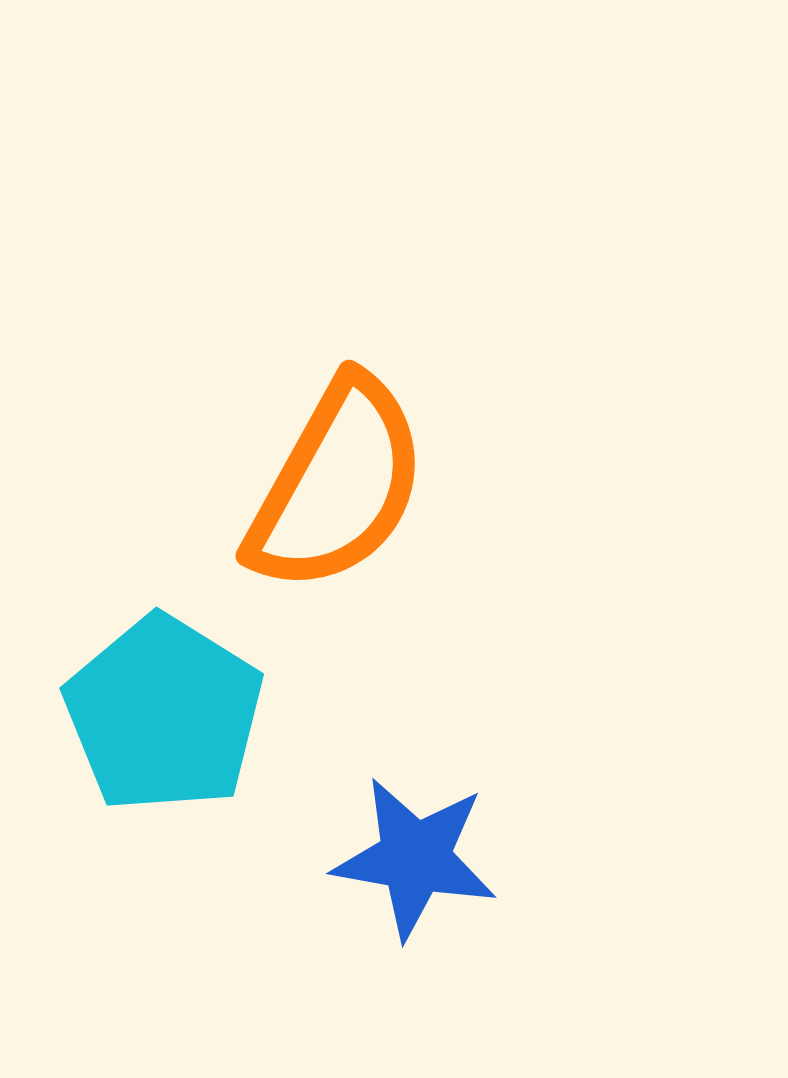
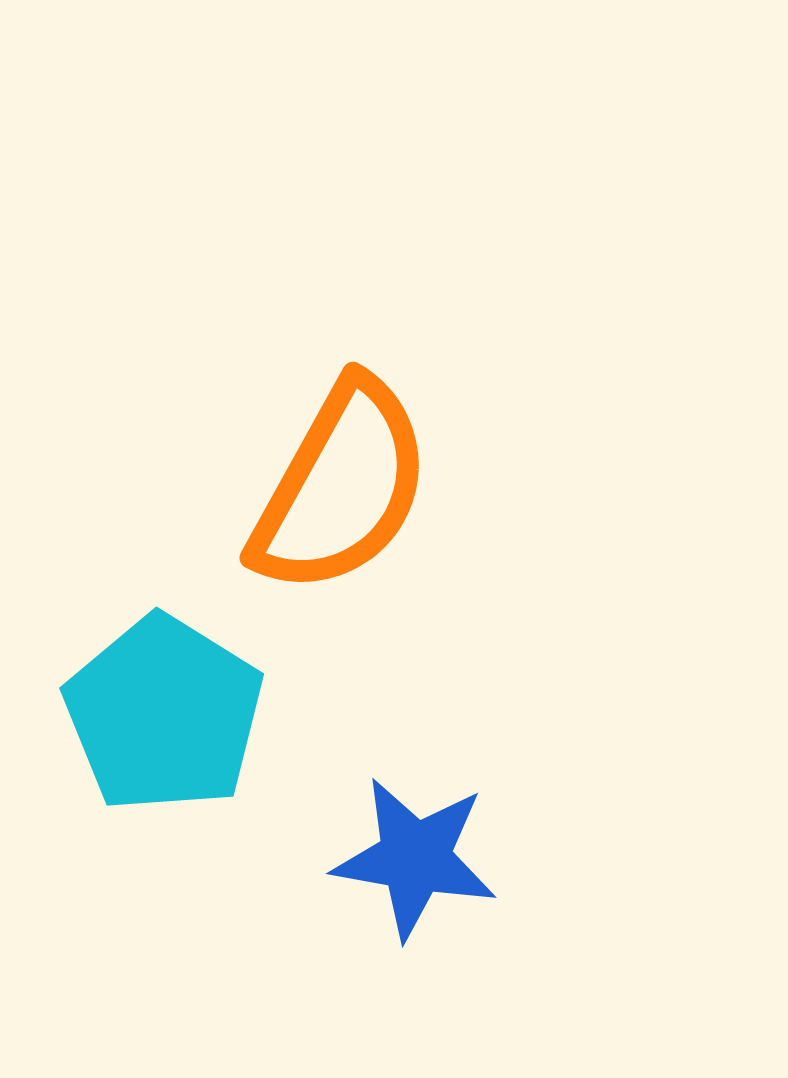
orange semicircle: moved 4 px right, 2 px down
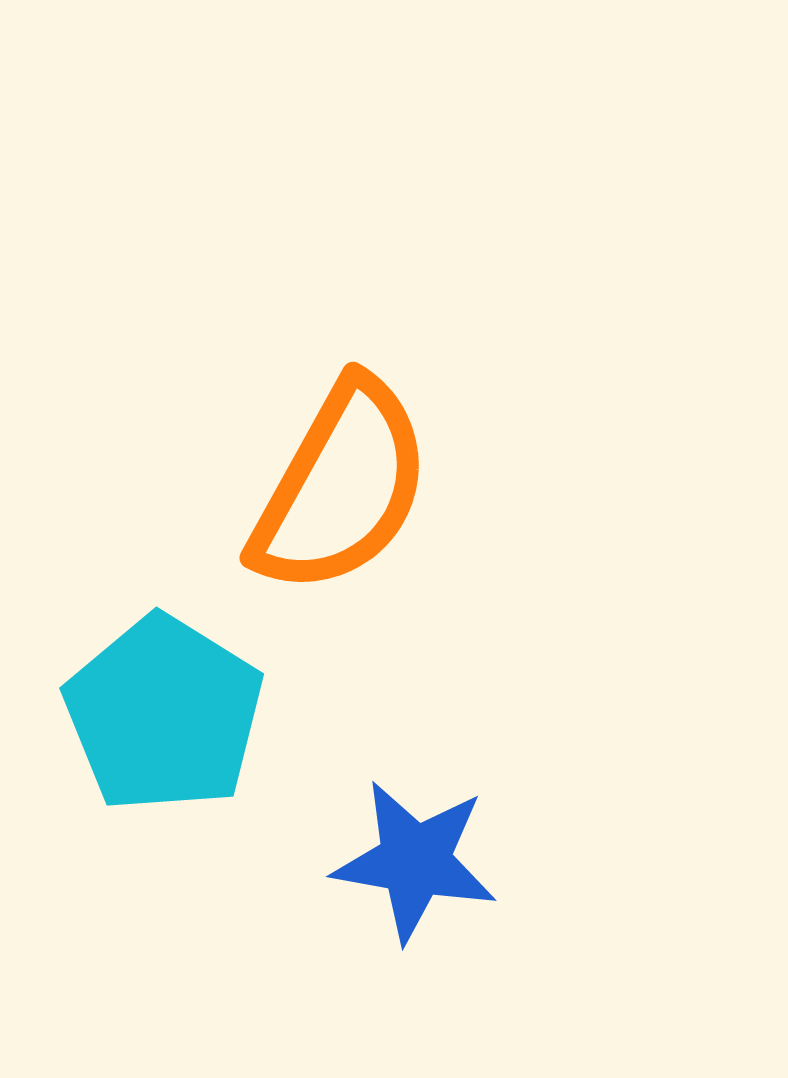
blue star: moved 3 px down
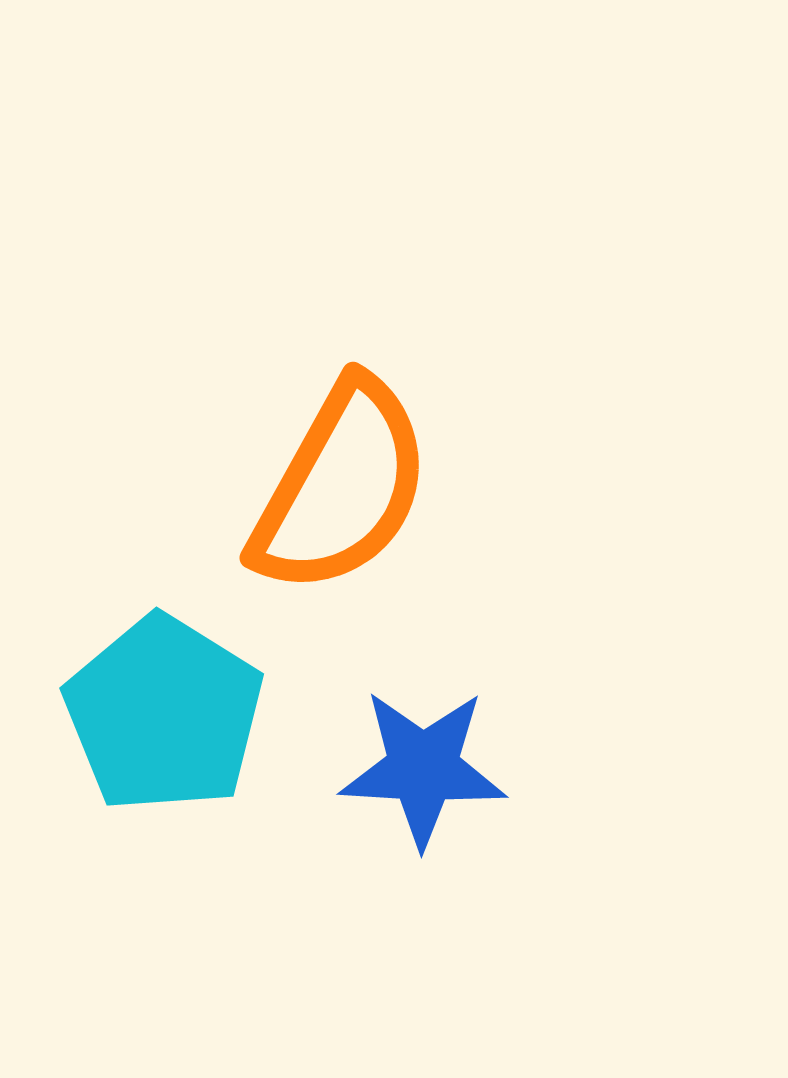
blue star: moved 8 px right, 93 px up; rotated 7 degrees counterclockwise
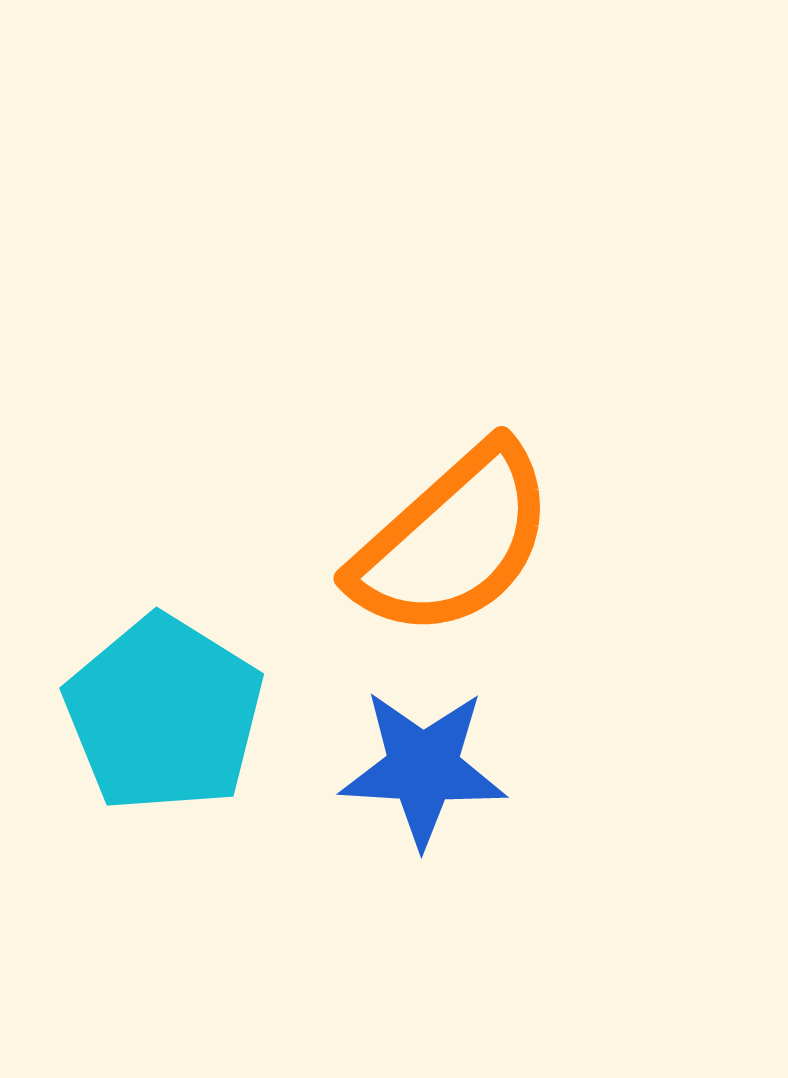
orange semicircle: moved 112 px right, 54 px down; rotated 19 degrees clockwise
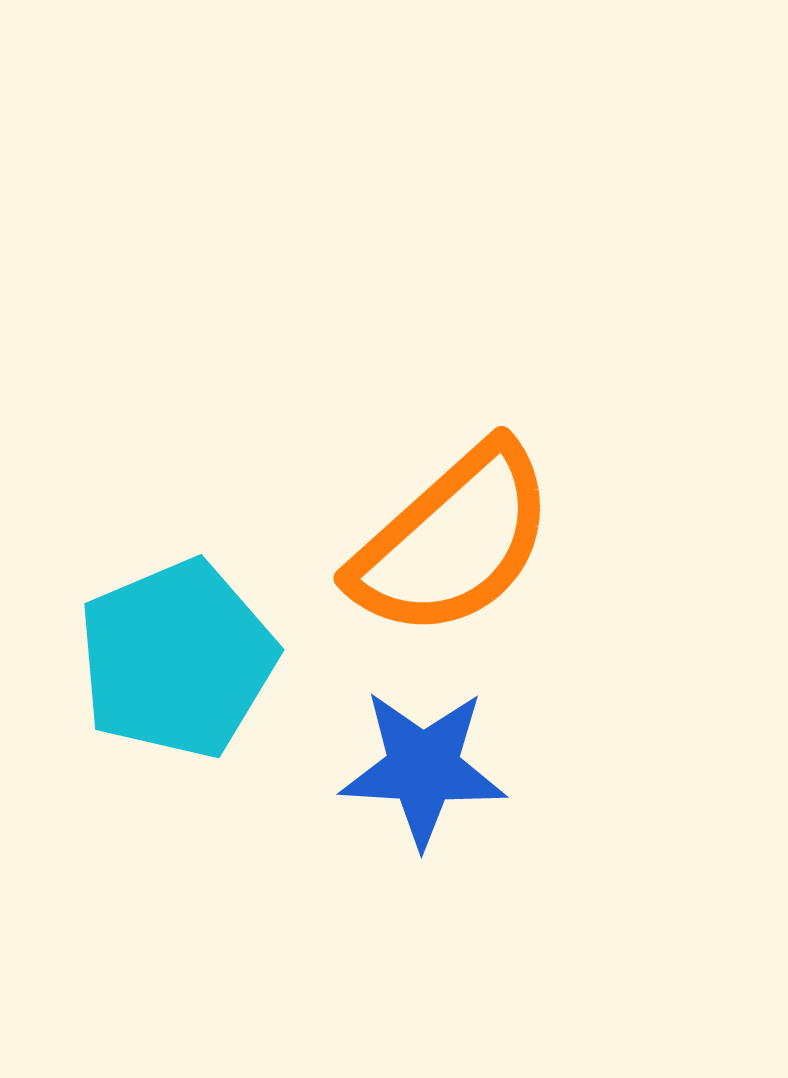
cyan pentagon: moved 13 px right, 55 px up; rotated 17 degrees clockwise
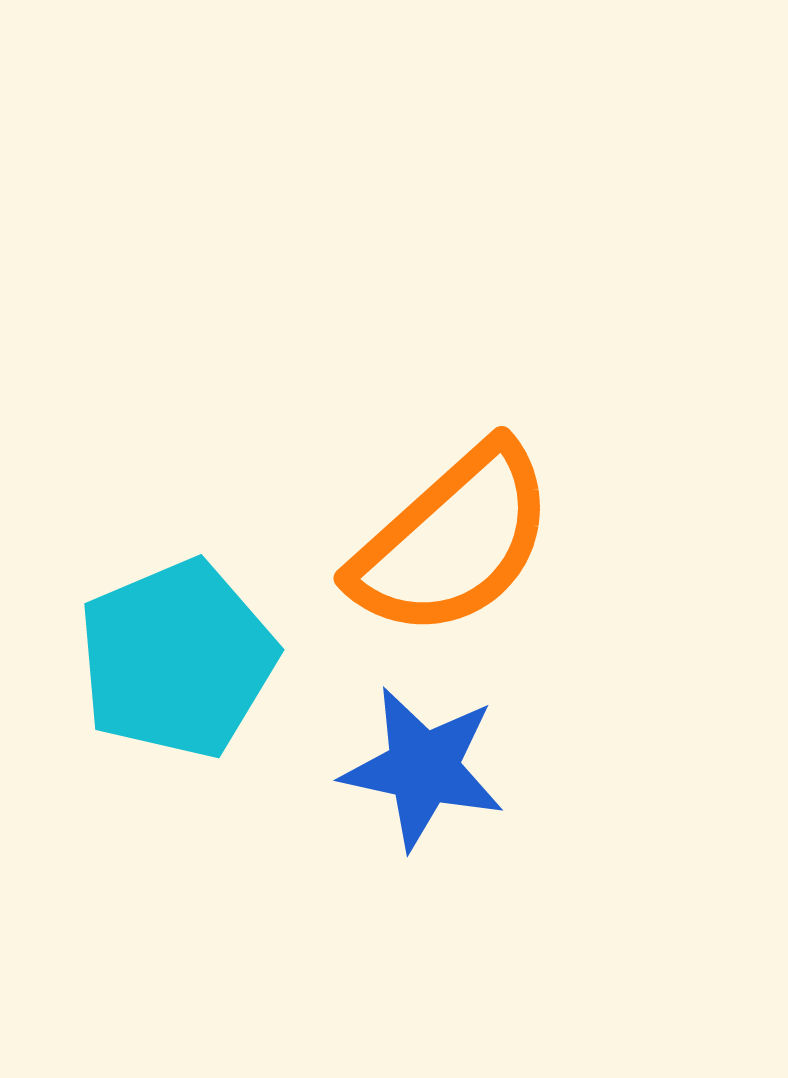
blue star: rotated 9 degrees clockwise
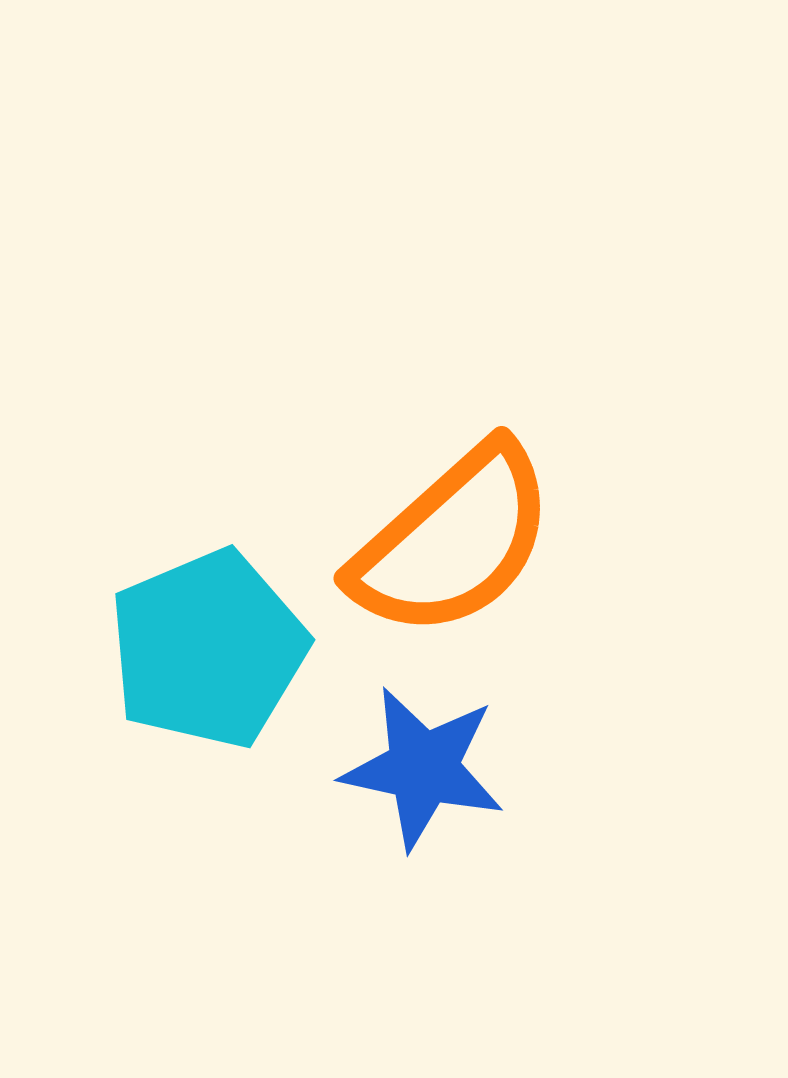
cyan pentagon: moved 31 px right, 10 px up
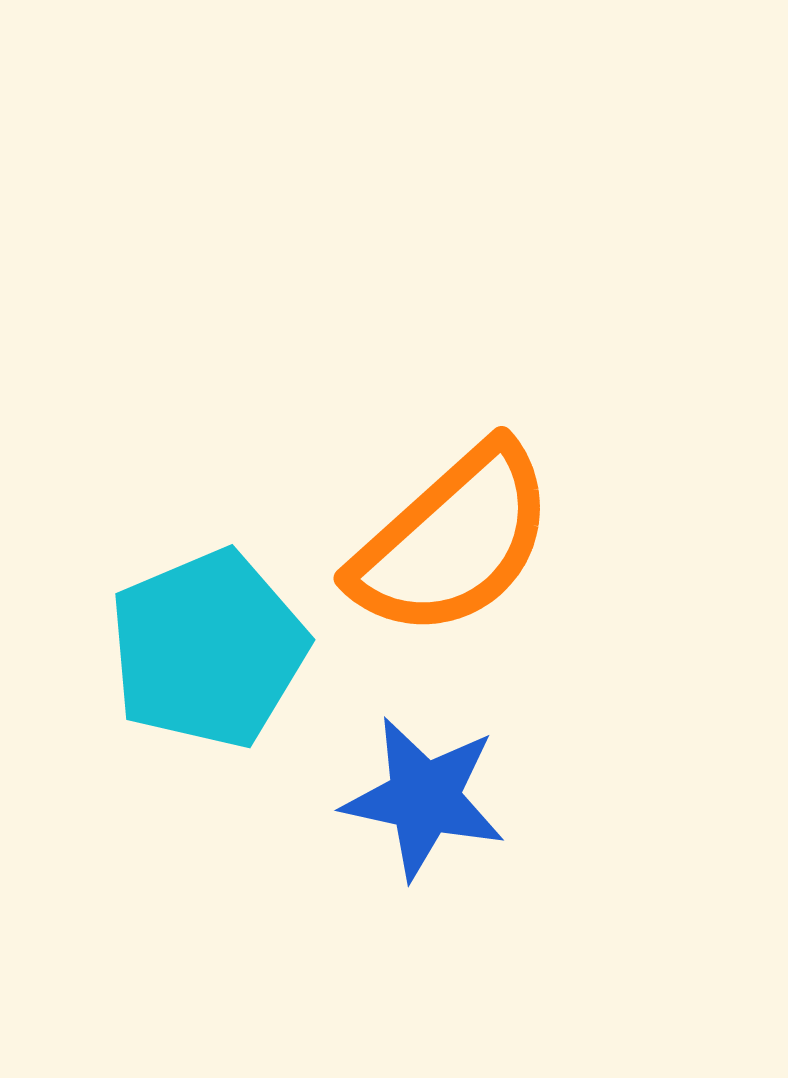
blue star: moved 1 px right, 30 px down
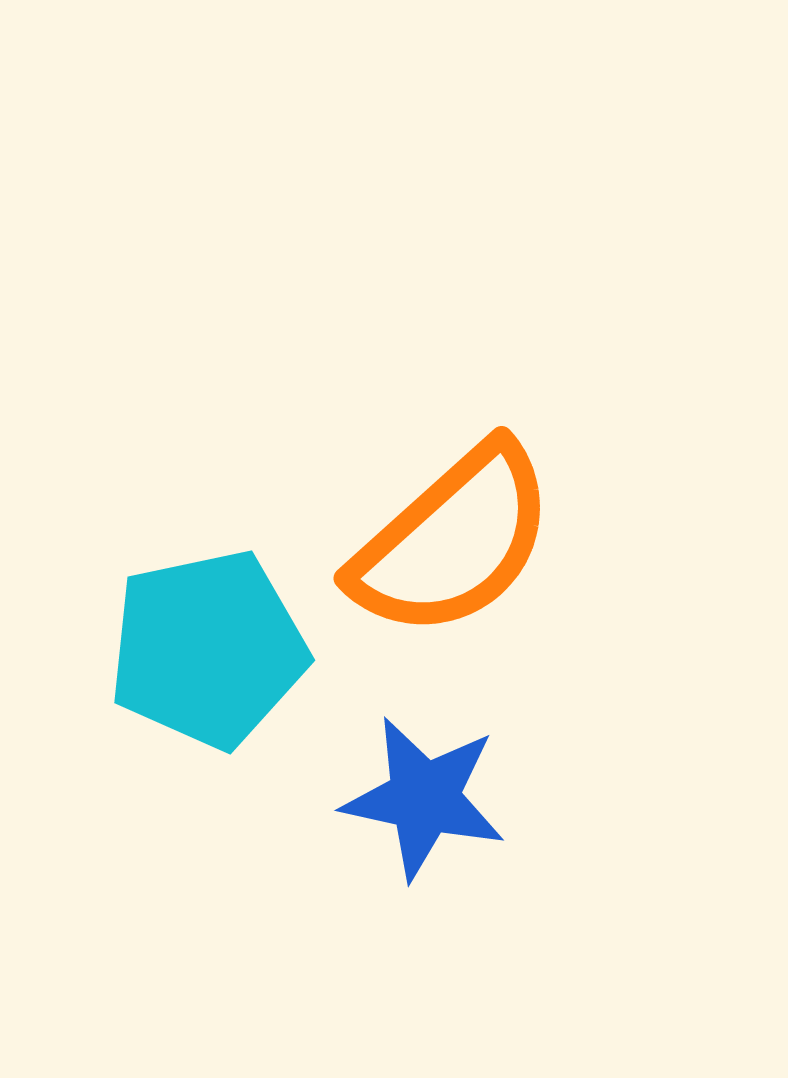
cyan pentagon: rotated 11 degrees clockwise
